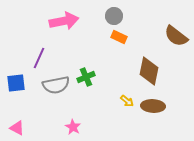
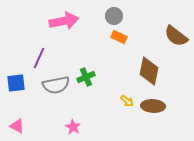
pink triangle: moved 2 px up
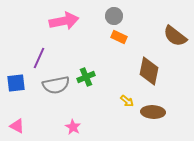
brown semicircle: moved 1 px left
brown ellipse: moved 6 px down
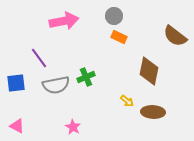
purple line: rotated 60 degrees counterclockwise
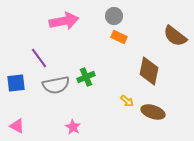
brown ellipse: rotated 15 degrees clockwise
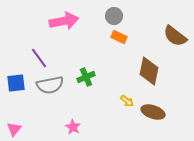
gray semicircle: moved 6 px left
pink triangle: moved 3 px left, 3 px down; rotated 42 degrees clockwise
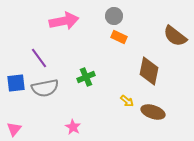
gray semicircle: moved 5 px left, 3 px down
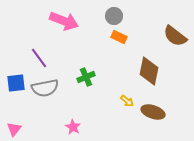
pink arrow: rotated 32 degrees clockwise
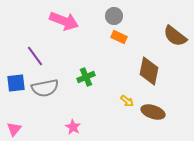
purple line: moved 4 px left, 2 px up
